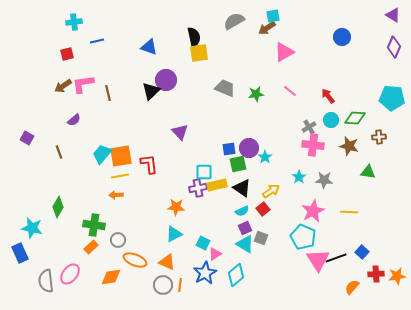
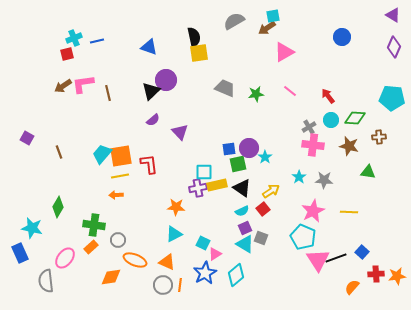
cyan cross at (74, 22): moved 16 px down; rotated 14 degrees counterclockwise
purple semicircle at (74, 120): moved 79 px right
pink ellipse at (70, 274): moved 5 px left, 16 px up
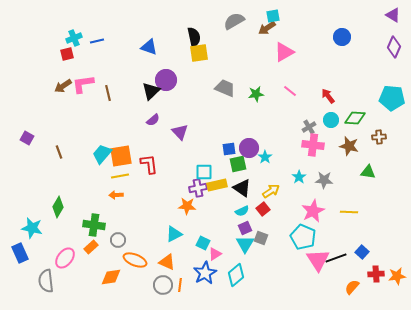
orange star at (176, 207): moved 11 px right, 1 px up
cyan triangle at (245, 244): rotated 30 degrees clockwise
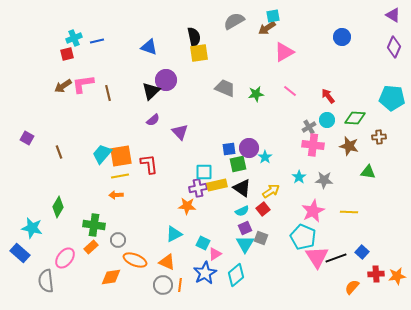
cyan circle at (331, 120): moved 4 px left
blue rectangle at (20, 253): rotated 24 degrees counterclockwise
pink triangle at (318, 260): moved 1 px left, 3 px up
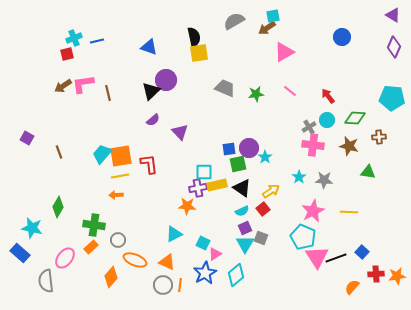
orange diamond at (111, 277): rotated 40 degrees counterclockwise
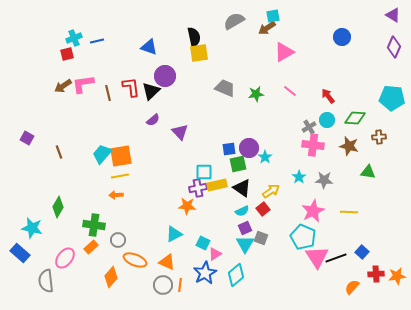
purple circle at (166, 80): moved 1 px left, 4 px up
red L-shape at (149, 164): moved 18 px left, 77 px up
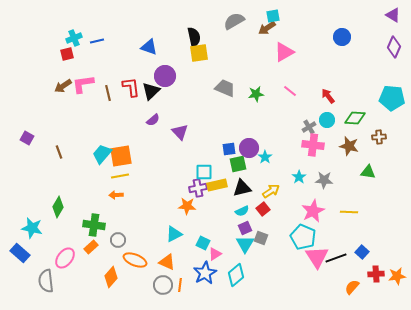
black triangle at (242, 188): rotated 48 degrees counterclockwise
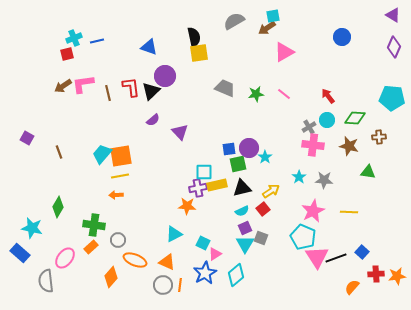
pink line at (290, 91): moved 6 px left, 3 px down
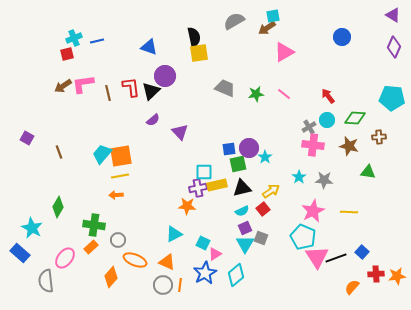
cyan star at (32, 228): rotated 15 degrees clockwise
